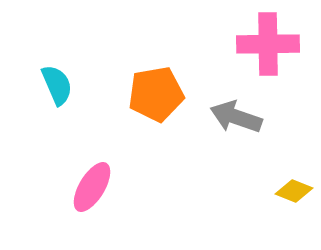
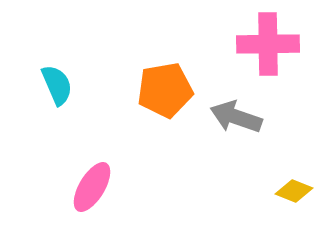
orange pentagon: moved 9 px right, 4 px up
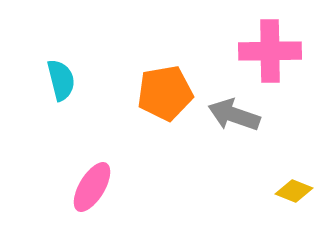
pink cross: moved 2 px right, 7 px down
cyan semicircle: moved 4 px right, 5 px up; rotated 9 degrees clockwise
orange pentagon: moved 3 px down
gray arrow: moved 2 px left, 2 px up
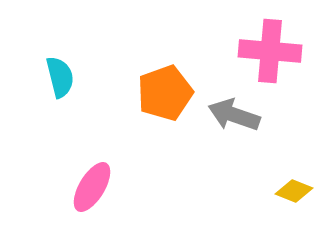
pink cross: rotated 6 degrees clockwise
cyan semicircle: moved 1 px left, 3 px up
orange pentagon: rotated 10 degrees counterclockwise
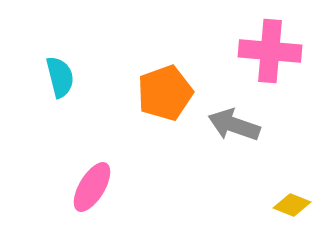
gray arrow: moved 10 px down
yellow diamond: moved 2 px left, 14 px down
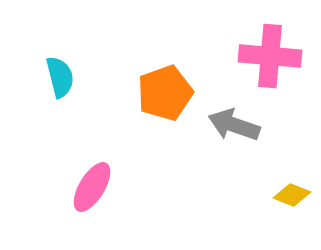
pink cross: moved 5 px down
yellow diamond: moved 10 px up
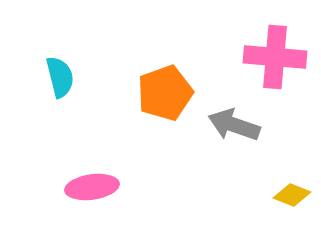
pink cross: moved 5 px right, 1 px down
pink ellipse: rotated 51 degrees clockwise
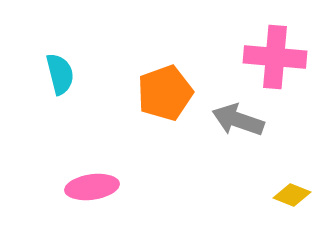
cyan semicircle: moved 3 px up
gray arrow: moved 4 px right, 5 px up
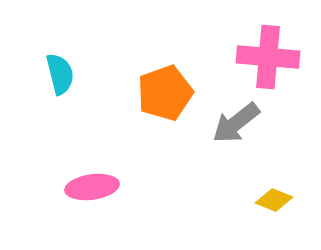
pink cross: moved 7 px left
gray arrow: moved 2 px left, 3 px down; rotated 57 degrees counterclockwise
yellow diamond: moved 18 px left, 5 px down
